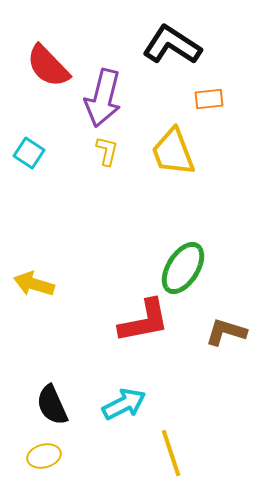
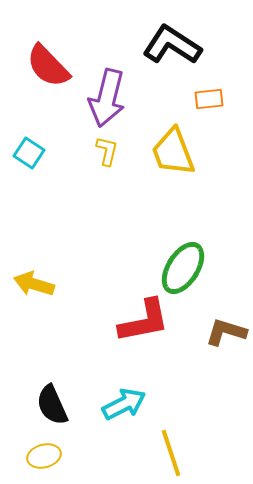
purple arrow: moved 4 px right
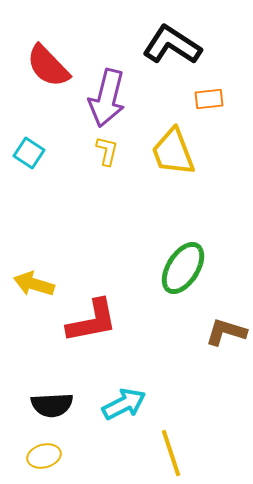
red L-shape: moved 52 px left
black semicircle: rotated 69 degrees counterclockwise
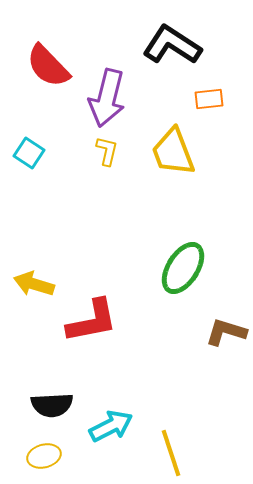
cyan arrow: moved 13 px left, 22 px down
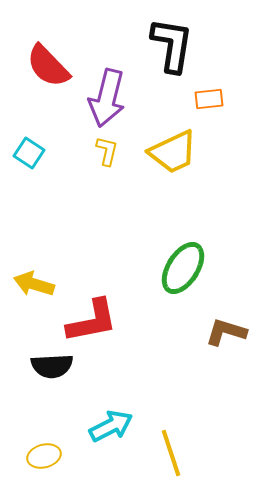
black L-shape: rotated 66 degrees clockwise
yellow trapezoid: rotated 94 degrees counterclockwise
black semicircle: moved 39 px up
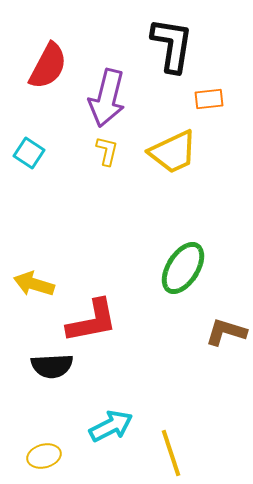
red semicircle: rotated 108 degrees counterclockwise
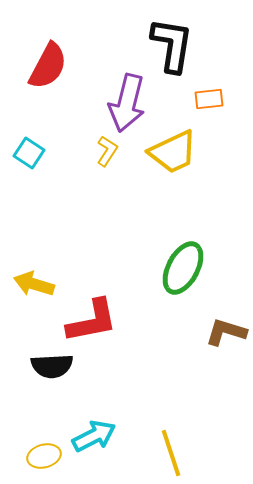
purple arrow: moved 20 px right, 5 px down
yellow L-shape: rotated 20 degrees clockwise
green ellipse: rotated 4 degrees counterclockwise
cyan arrow: moved 17 px left, 10 px down
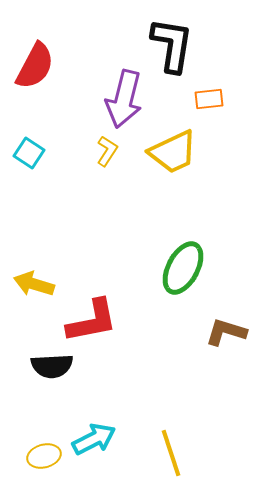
red semicircle: moved 13 px left
purple arrow: moved 3 px left, 4 px up
cyan arrow: moved 3 px down
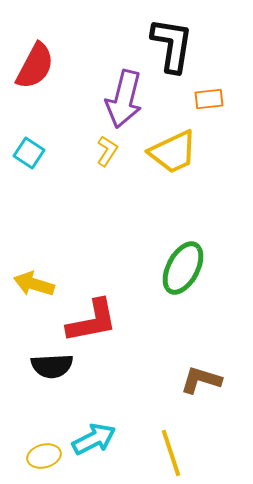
brown L-shape: moved 25 px left, 48 px down
